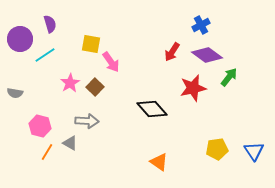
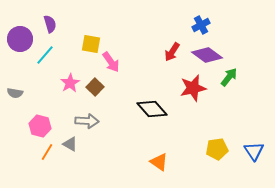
cyan line: rotated 15 degrees counterclockwise
gray triangle: moved 1 px down
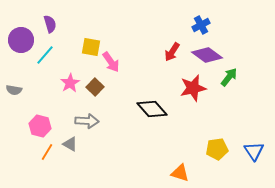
purple circle: moved 1 px right, 1 px down
yellow square: moved 3 px down
gray semicircle: moved 1 px left, 3 px up
orange triangle: moved 21 px right, 11 px down; rotated 18 degrees counterclockwise
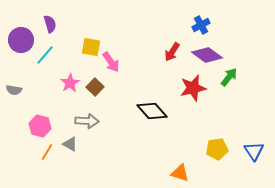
black diamond: moved 2 px down
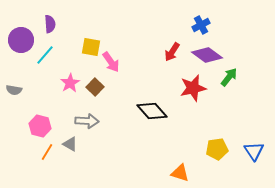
purple semicircle: rotated 12 degrees clockwise
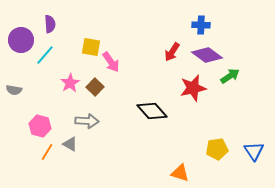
blue cross: rotated 30 degrees clockwise
green arrow: moved 1 px right, 1 px up; rotated 18 degrees clockwise
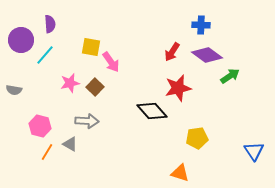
pink star: rotated 18 degrees clockwise
red star: moved 15 px left
yellow pentagon: moved 20 px left, 11 px up
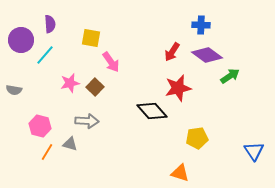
yellow square: moved 9 px up
gray triangle: rotated 14 degrees counterclockwise
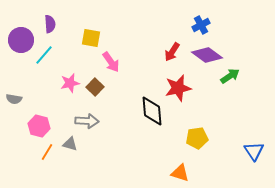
blue cross: rotated 30 degrees counterclockwise
cyan line: moved 1 px left
gray semicircle: moved 9 px down
black diamond: rotated 36 degrees clockwise
pink hexagon: moved 1 px left
